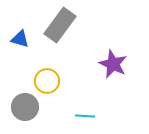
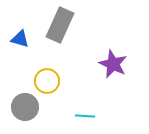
gray rectangle: rotated 12 degrees counterclockwise
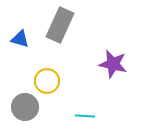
purple star: rotated 12 degrees counterclockwise
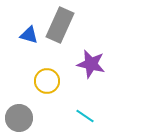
blue triangle: moved 9 px right, 4 px up
purple star: moved 22 px left
gray circle: moved 6 px left, 11 px down
cyan line: rotated 30 degrees clockwise
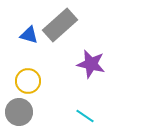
gray rectangle: rotated 24 degrees clockwise
yellow circle: moved 19 px left
gray circle: moved 6 px up
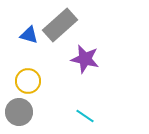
purple star: moved 6 px left, 5 px up
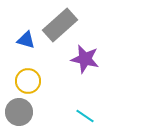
blue triangle: moved 3 px left, 5 px down
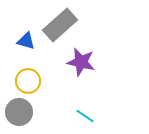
blue triangle: moved 1 px down
purple star: moved 4 px left, 3 px down
